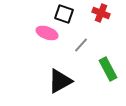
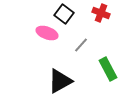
black square: rotated 18 degrees clockwise
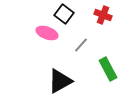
red cross: moved 2 px right, 2 px down
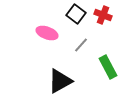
black square: moved 12 px right
green rectangle: moved 2 px up
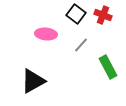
pink ellipse: moved 1 px left, 1 px down; rotated 15 degrees counterclockwise
black triangle: moved 27 px left
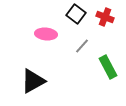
red cross: moved 2 px right, 2 px down
gray line: moved 1 px right, 1 px down
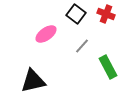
red cross: moved 1 px right, 3 px up
pink ellipse: rotated 40 degrees counterclockwise
black triangle: rotated 16 degrees clockwise
